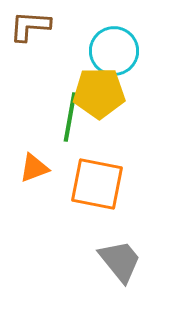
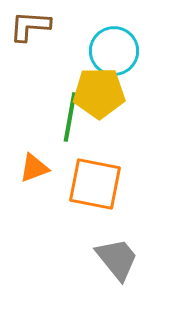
orange square: moved 2 px left
gray trapezoid: moved 3 px left, 2 px up
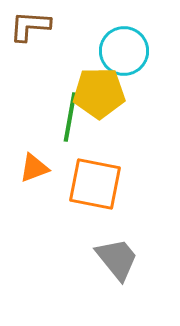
cyan circle: moved 10 px right
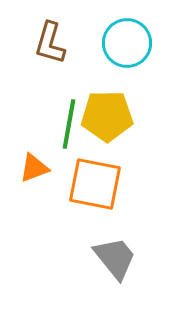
brown L-shape: moved 20 px right, 17 px down; rotated 78 degrees counterclockwise
cyan circle: moved 3 px right, 8 px up
yellow pentagon: moved 8 px right, 23 px down
green line: moved 1 px left, 7 px down
gray trapezoid: moved 2 px left, 1 px up
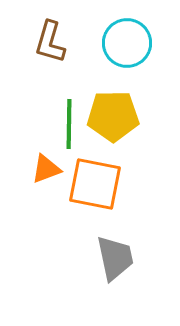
brown L-shape: moved 1 px up
yellow pentagon: moved 6 px right
green line: rotated 9 degrees counterclockwise
orange triangle: moved 12 px right, 1 px down
gray trapezoid: rotated 27 degrees clockwise
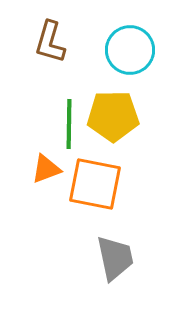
cyan circle: moved 3 px right, 7 px down
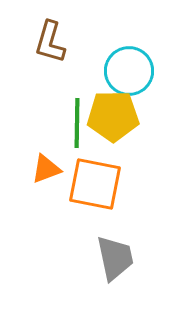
cyan circle: moved 1 px left, 21 px down
green line: moved 8 px right, 1 px up
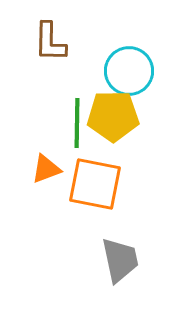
brown L-shape: rotated 15 degrees counterclockwise
gray trapezoid: moved 5 px right, 2 px down
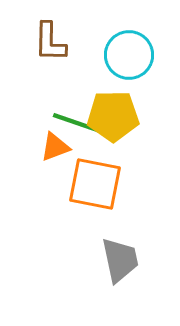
cyan circle: moved 16 px up
green line: rotated 72 degrees counterclockwise
orange triangle: moved 9 px right, 22 px up
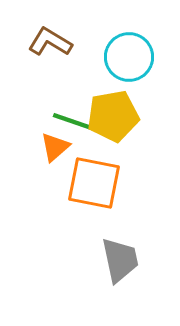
brown L-shape: rotated 120 degrees clockwise
cyan circle: moved 2 px down
yellow pentagon: rotated 9 degrees counterclockwise
orange triangle: rotated 20 degrees counterclockwise
orange square: moved 1 px left, 1 px up
